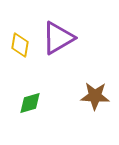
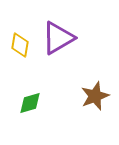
brown star: rotated 24 degrees counterclockwise
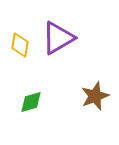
green diamond: moved 1 px right, 1 px up
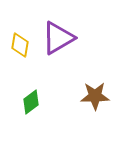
brown star: rotated 20 degrees clockwise
green diamond: rotated 20 degrees counterclockwise
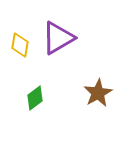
brown star: moved 3 px right, 3 px up; rotated 28 degrees counterclockwise
green diamond: moved 4 px right, 4 px up
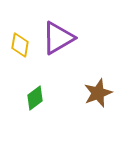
brown star: rotated 8 degrees clockwise
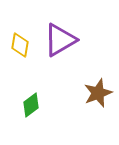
purple triangle: moved 2 px right, 2 px down
green diamond: moved 4 px left, 7 px down
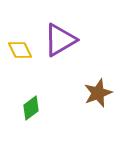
yellow diamond: moved 5 px down; rotated 35 degrees counterclockwise
green diamond: moved 3 px down
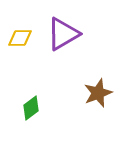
purple triangle: moved 3 px right, 6 px up
yellow diamond: moved 12 px up; rotated 65 degrees counterclockwise
